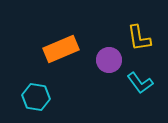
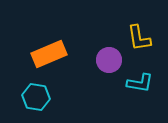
orange rectangle: moved 12 px left, 5 px down
cyan L-shape: rotated 44 degrees counterclockwise
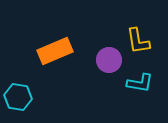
yellow L-shape: moved 1 px left, 3 px down
orange rectangle: moved 6 px right, 3 px up
cyan hexagon: moved 18 px left
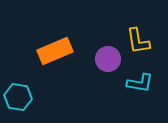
purple circle: moved 1 px left, 1 px up
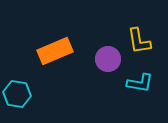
yellow L-shape: moved 1 px right
cyan hexagon: moved 1 px left, 3 px up
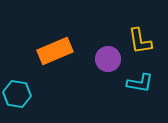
yellow L-shape: moved 1 px right
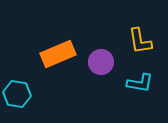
orange rectangle: moved 3 px right, 3 px down
purple circle: moved 7 px left, 3 px down
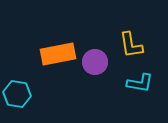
yellow L-shape: moved 9 px left, 4 px down
orange rectangle: rotated 12 degrees clockwise
purple circle: moved 6 px left
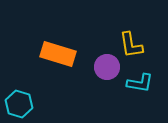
orange rectangle: rotated 28 degrees clockwise
purple circle: moved 12 px right, 5 px down
cyan hexagon: moved 2 px right, 10 px down; rotated 8 degrees clockwise
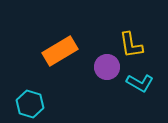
orange rectangle: moved 2 px right, 3 px up; rotated 48 degrees counterclockwise
cyan L-shape: rotated 20 degrees clockwise
cyan hexagon: moved 11 px right
